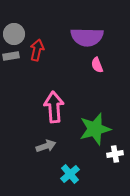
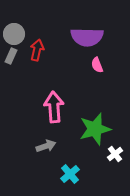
gray rectangle: rotated 56 degrees counterclockwise
white cross: rotated 28 degrees counterclockwise
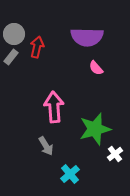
red arrow: moved 3 px up
gray rectangle: moved 1 px down; rotated 14 degrees clockwise
pink semicircle: moved 1 px left, 3 px down; rotated 21 degrees counterclockwise
gray arrow: rotated 78 degrees clockwise
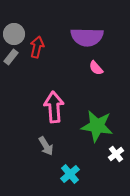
green star: moved 2 px right, 3 px up; rotated 24 degrees clockwise
white cross: moved 1 px right
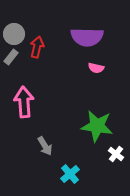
pink semicircle: rotated 35 degrees counterclockwise
pink arrow: moved 30 px left, 5 px up
gray arrow: moved 1 px left
white cross: rotated 14 degrees counterclockwise
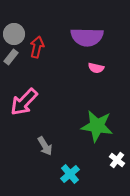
pink arrow: rotated 132 degrees counterclockwise
white cross: moved 1 px right, 6 px down
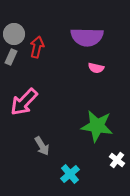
gray rectangle: rotated 14 degrees counterclockwise
gray arrow: moved 3 px left
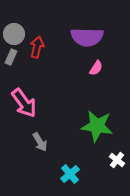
pink semicircle: rotated 70 degrees counterclockwise
pink arrow: moved 1 px down; rotated 80 degrees counterclockwise
gray arrow: moved 2 px left, 4 px up
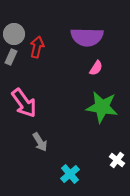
green star: moved 5 px right, 19 px up
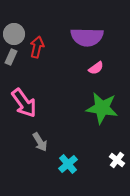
pink semicircle: rotated 21 degrees clockwise
green star: moved 1 px down
cyan cross: moved 2 px left, 10 px up
